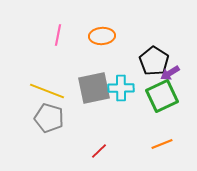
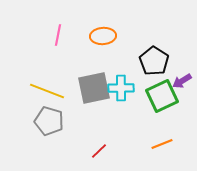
orange ellipse: moved 1 px right
purple arrow: moved 12 px right, 8 px down
gray pentagon: moved 3 px down
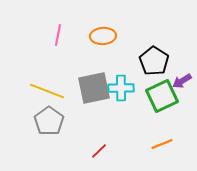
gray pentagon: rotated 20 degrees clockwise
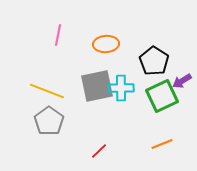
orange ellipse: moved 3 px right, 8 px down
gray square: moved 3 px right, 2 px up
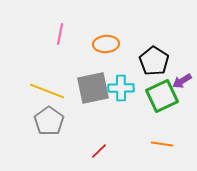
pink line: moved 2 px right, 1 px up
gray square: moved 4 px left, 2 px down
orange line: rotated 30 degrees clockwise
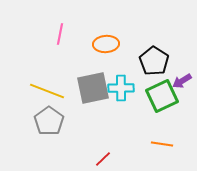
red line: moved 4 px right, 8 px down
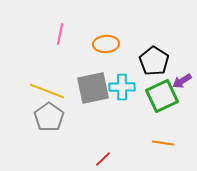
cyan cross: moved 1 px right, 1 px up
gray pentagon: moved 4 px up
orange line: moved 1 px right, 1 px up
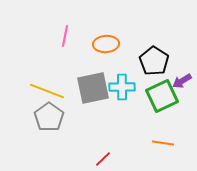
pink line: moved 5 px right, 2 px down
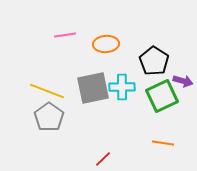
pink line: moved 1 px up; rotated 70 degrees clockwise
purple arrow: moved 1 px right; rotated 132 degrees counterclockwise
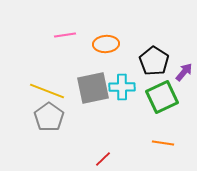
purple arrow: moved 1 px right, 9 px up; rotated 66 degrees counterclockwise
green square: moved 1 px down
